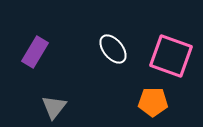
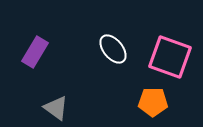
pink square: moved 1 px left, 1 px down
gray triangle: moved 2 px right, 1 px down; rotated 32 degrees counterclockwise
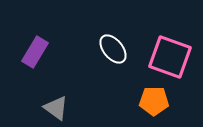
orange pentagon: moved 1 px right, 1 px up
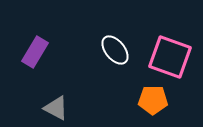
white ellipse: moved 2 px right, 1 px down
orange pentagon: moved 1 px left, 1 px up
gray triangle: rotated 8 degrees counterclockwise
